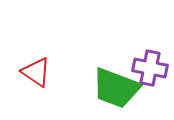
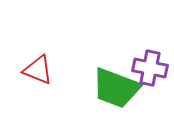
red triangle: moved 2 px right, 2 px up; rotated 12 degrees counterclockwise
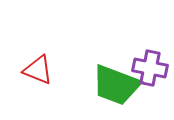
green trapezoid: moved 3 px up
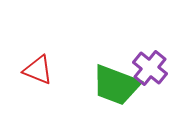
purple cross: rotated 28 degrees clockwise
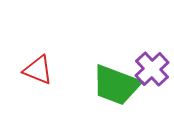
purple cross: moved 2 px right, 1 px down; rotated 8 degrees clockwise
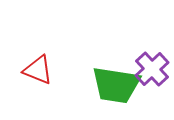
green trapezoid: rotated 12 degrees counterclockwise
